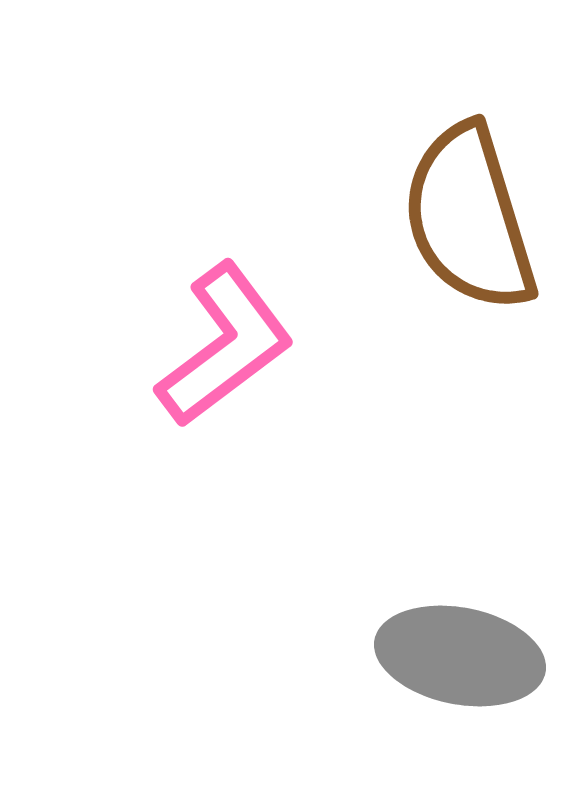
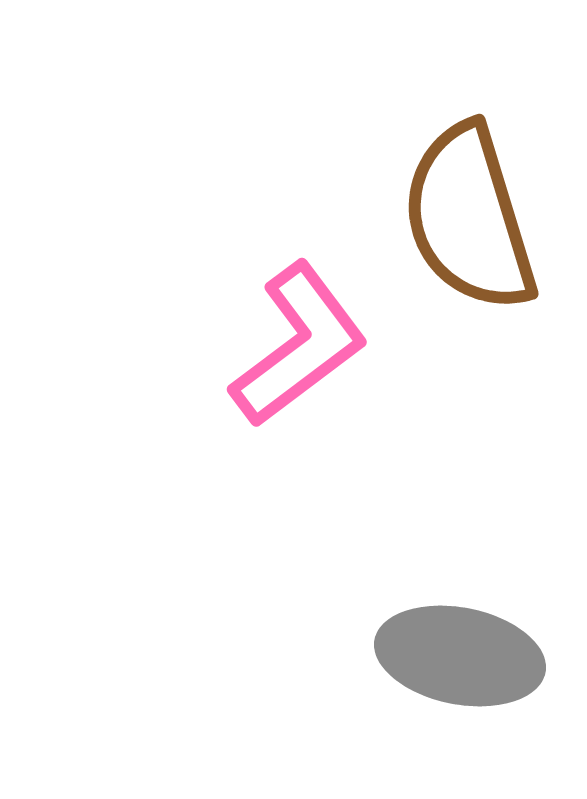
pink L-shape: moved 74 px right
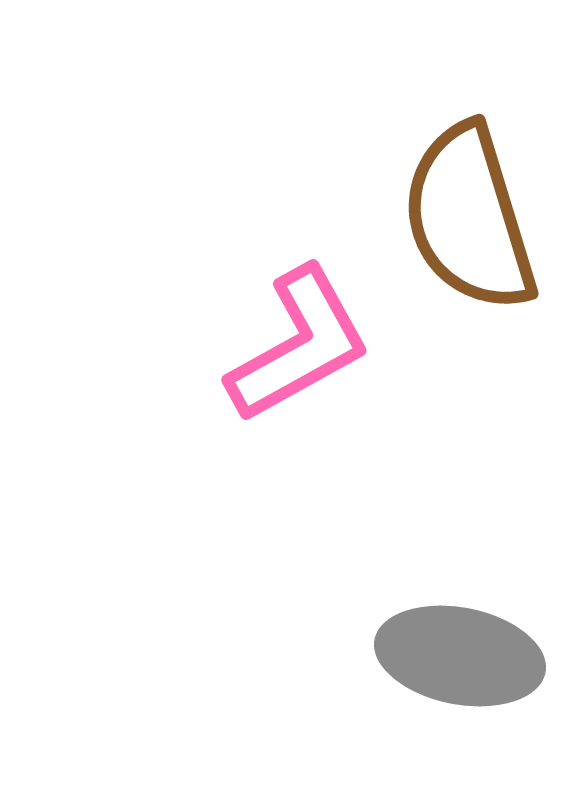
pink L-shape: rotated 8 degrees clockwise
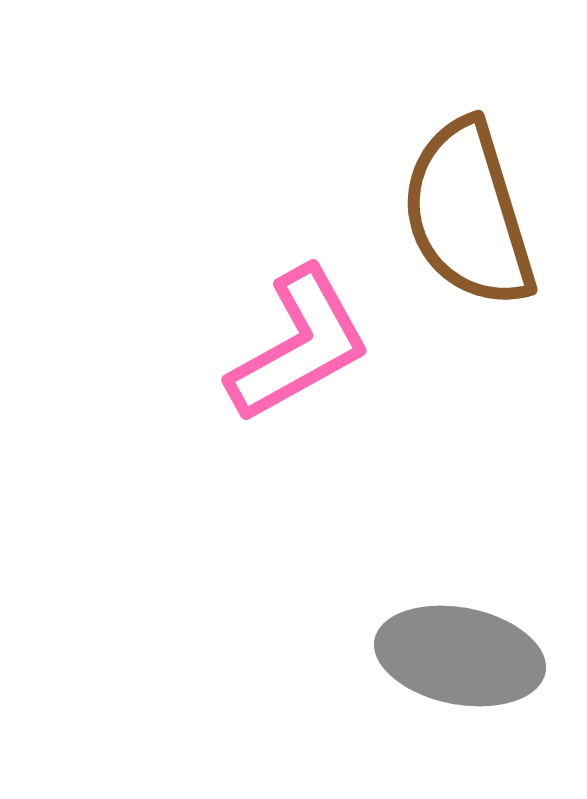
brown semicircle: moved 1 px left, 4 px up
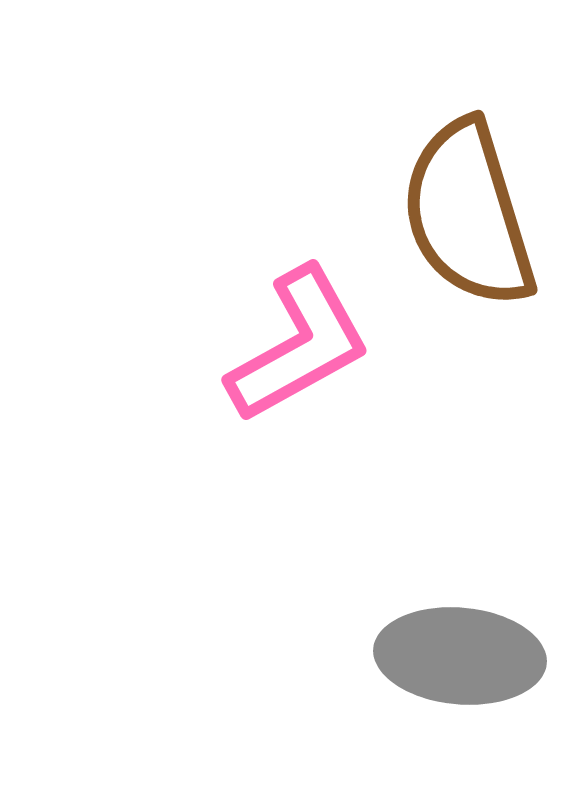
gray ellipse: rotated 6 degrees counterclockwise
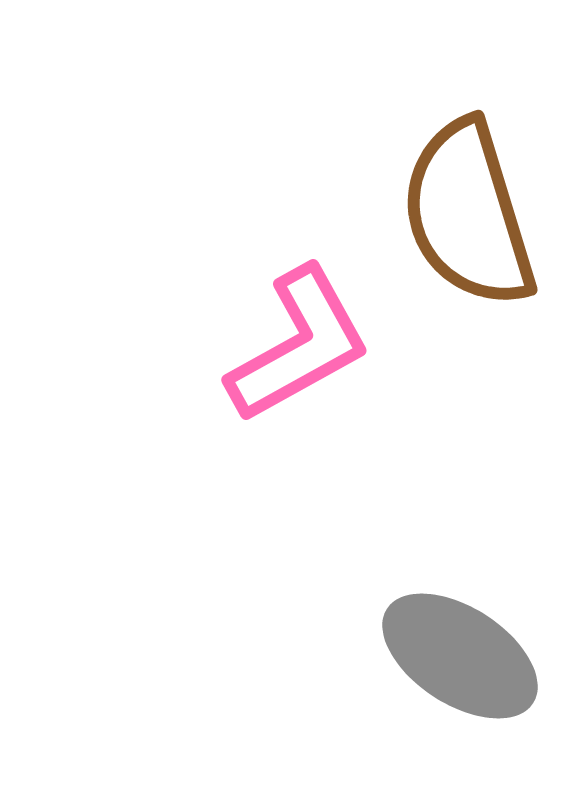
gray ellipse: rotated 28 degrees clockwise
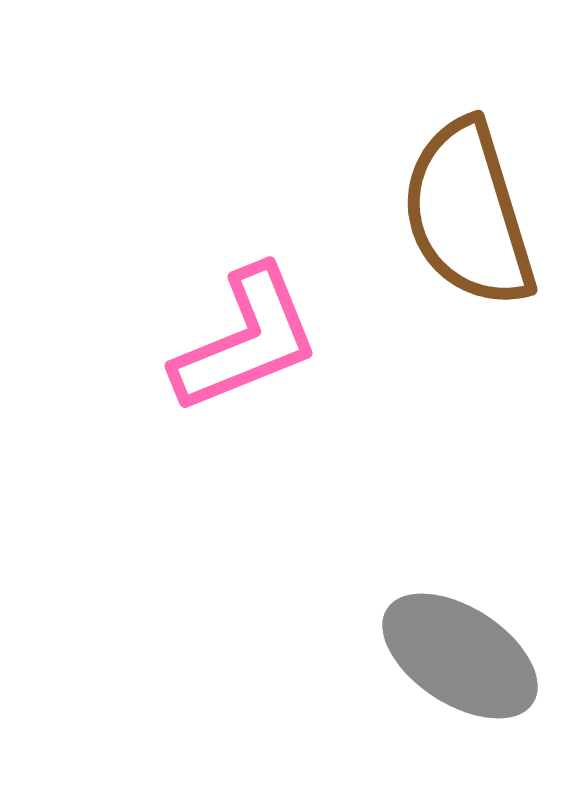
pink L-shape: moved 53 px left, 5 px up; rotated 7 degrees clockwise
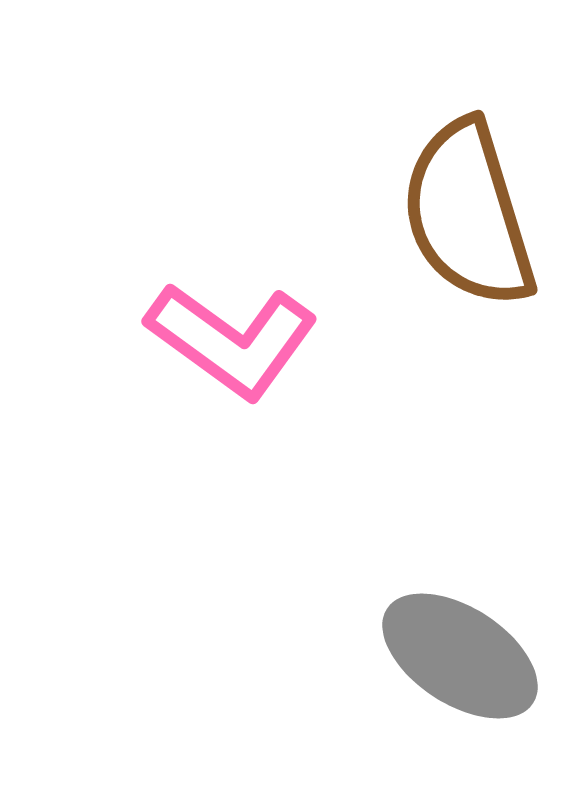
pink L-shape: moved 14 px left; rotated 58 degrees clockwise
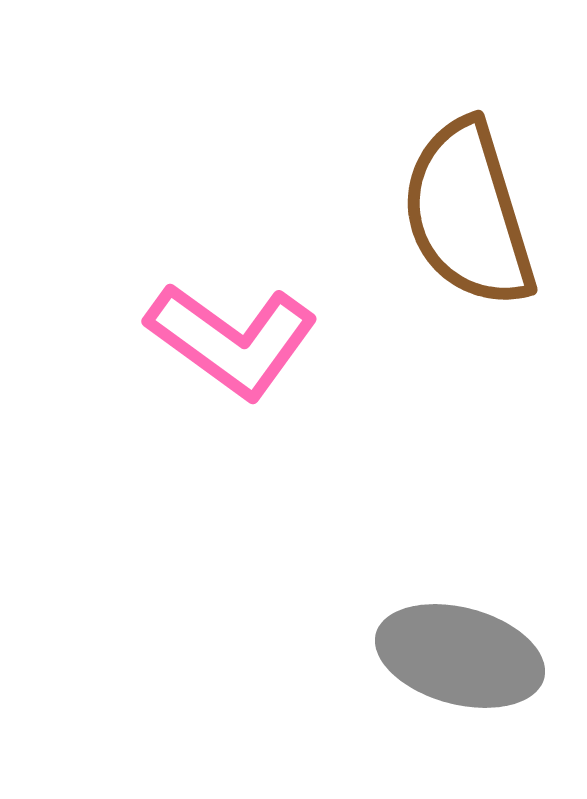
gray ellipse: rotated 18 degrees counterclockwise
